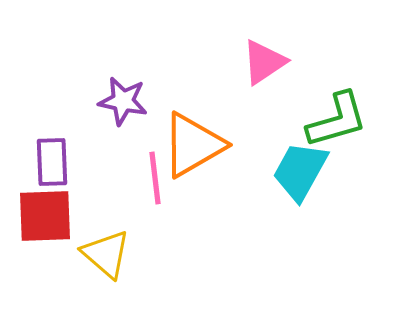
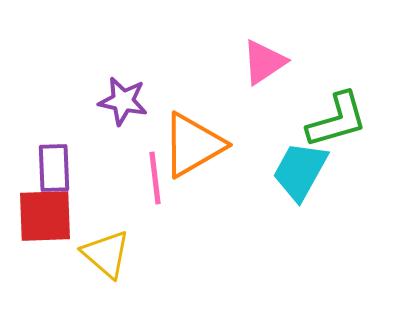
purple rectangle: moved 2 px right, 6 px down
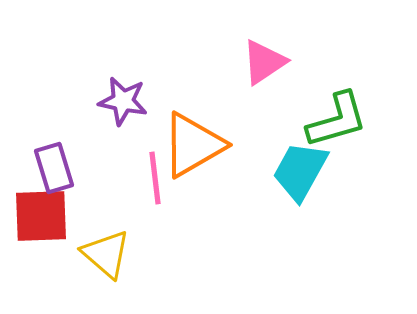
purple rectangle: rotated 15 degrees counterclockwise
red square: moved 4 px left
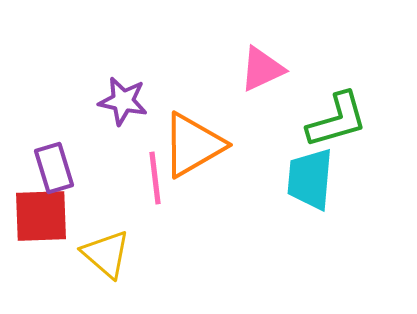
pink triangle: moved 2 px left, 7 px down; rotated 9 degrees clockwise
cyan trapezoid: moved 10 px right, 8 px down; rotated 24 degrees counterclockwise
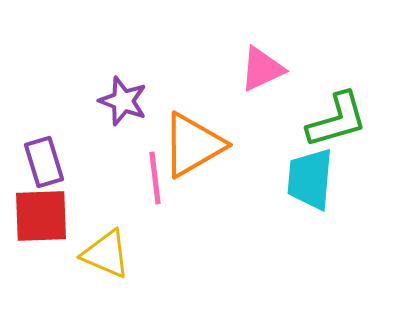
purple star: rotated 9 degrees clockwise
purple rectangle: moved 10 px left, 6 px up
yellow triangle: rotated 18 degrees counterclockwise
